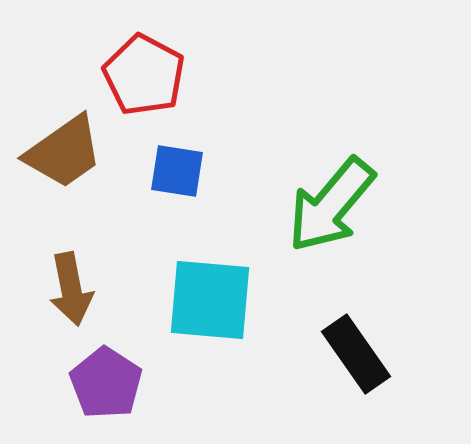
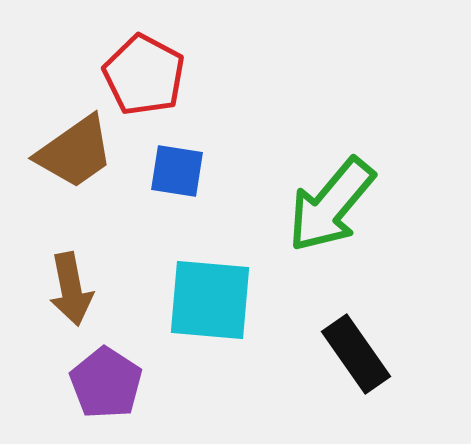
brown trapezoid: moved 11 px right
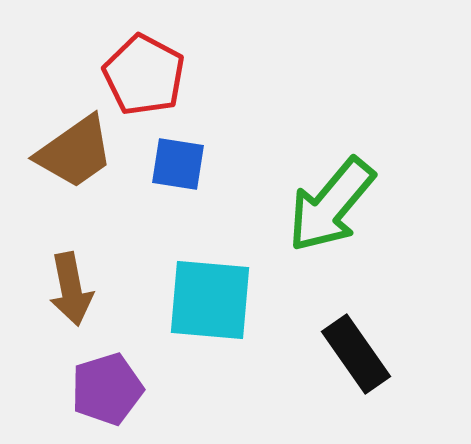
blue square: moved 1 px right, 7 px up
purple pentagon: moved 1 px right, 6 px down; rotated 22 degrees clockwise
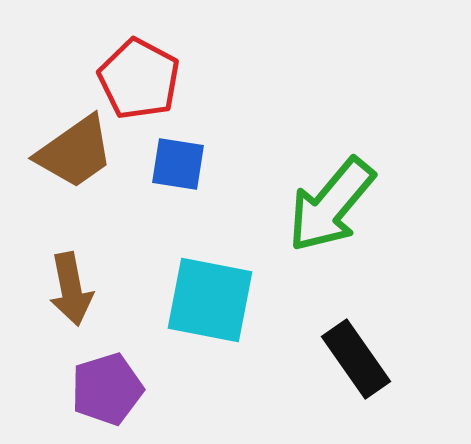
red pentagon: moved 5 px left, 4 px down
cyan square: rotated 6 degrees clockwise
black rectangle: moved 5 px down
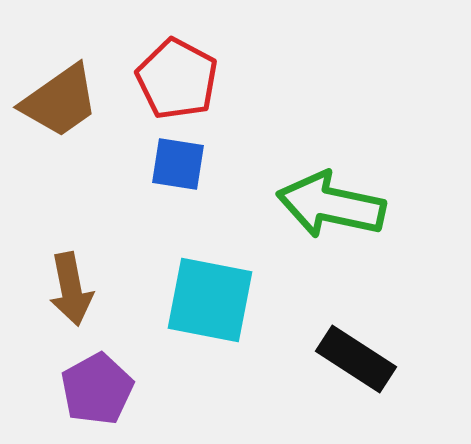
red pentagon: moved 38 px right
brown trapezoid: moved 15 px left, 51 px up
green arrow: rotated 62 degrees clockwise
black rectangle: rotated 22 degrees counterclockwise
purple pentagon: moved 10 px left; rotated 12 degrees counterclockwise
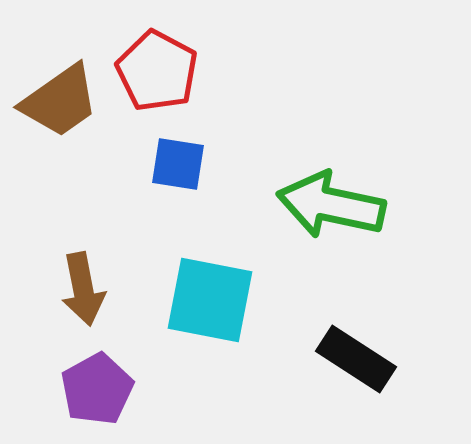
red pentagon: moved 20 px left, 8 px up
brown arrow: moved 12 px right
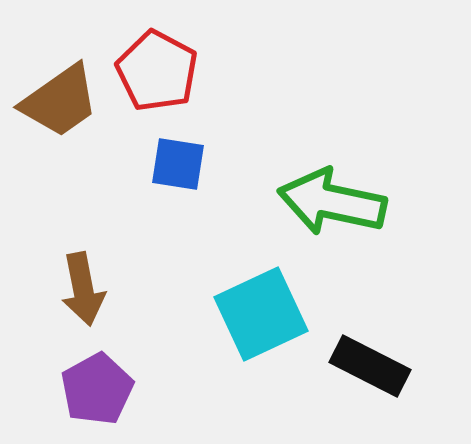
green arrow: moved 1 px right, 3 px up
cyan square: moved 51 px right, 14 px down; rotated 36 degrees counterclockwise
black rectangle: moved 14 px right, 7 px down; rotated 6 degrees counterclockwise
